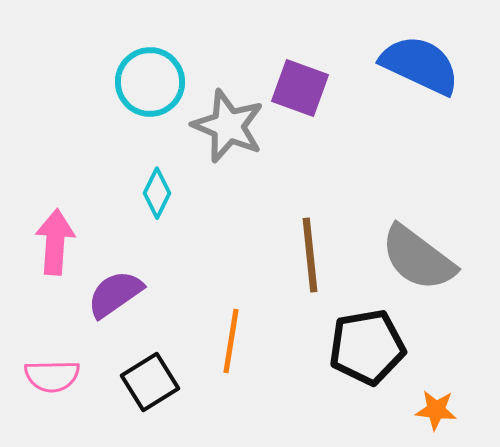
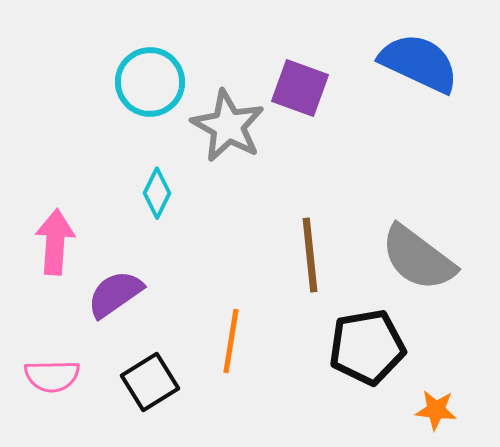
blue semicircle: moved 1 px left, 2 px up
gray star: rotated 6 degrees clockwise
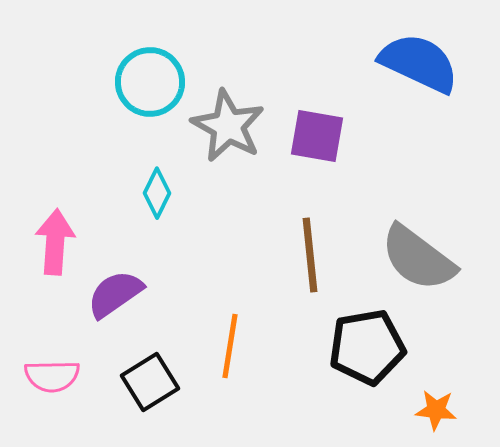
purple square: moved 17 px right, 48 px down; rotated 10 degrees counterclockwise
orange line: moved 1 px left, 5 px down
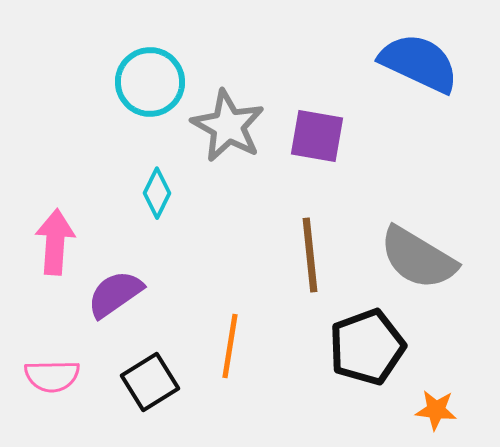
gray semicircle: rotated 6 degrees counterclockwise
black pentagon: rotated 10 degrees counterclockwise
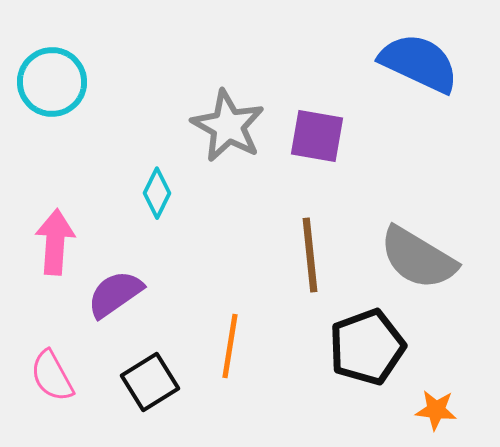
cyan circle: moved 98 px left
pink semicircle: rotated 62 degrees clockwise
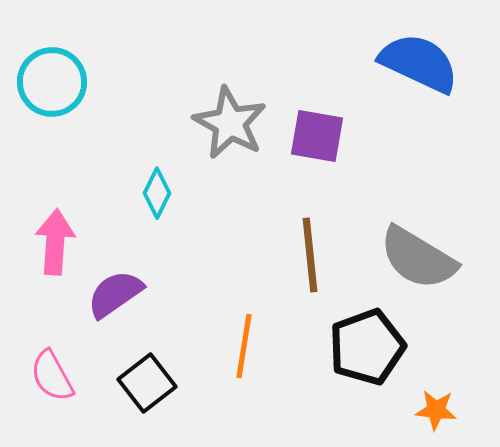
gray star: moved 2 px right, 3 px up
orange line: moved 14 px right
black square: moved 3 px left, 1 px down; rotated 6 degrees counterclockwise
